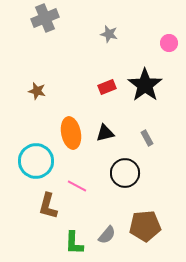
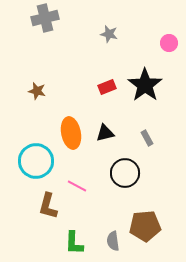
gray cross: rotated 8 degrees clockwise
gray semicircle: moved 6 px right, 6 px down; rotated 132 degrees clockwise
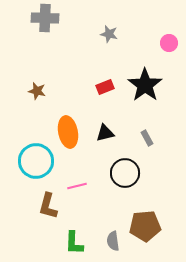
gray cross: rotated 16 degrees clockwise
red rectangle: moved 2 px left
orange ellipse: moved 3 px left, 1 px up
pink line: rotated 42 degrees counterclockwise
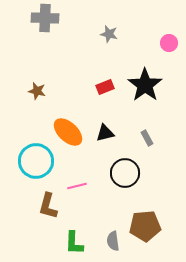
orange ellipse: rotated 36 degrees counterclockwise
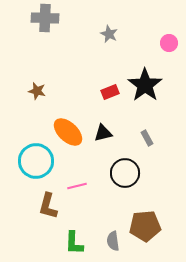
gray star: rotated 12 degrees clockwise
red rectangle: moved 5 px right, 5 px down
black triangle: moved 2 px left
